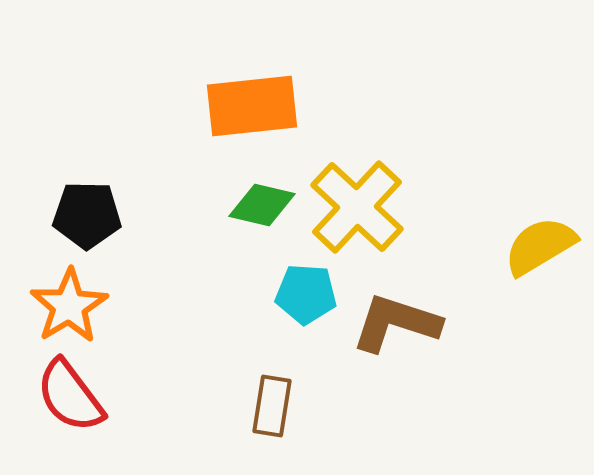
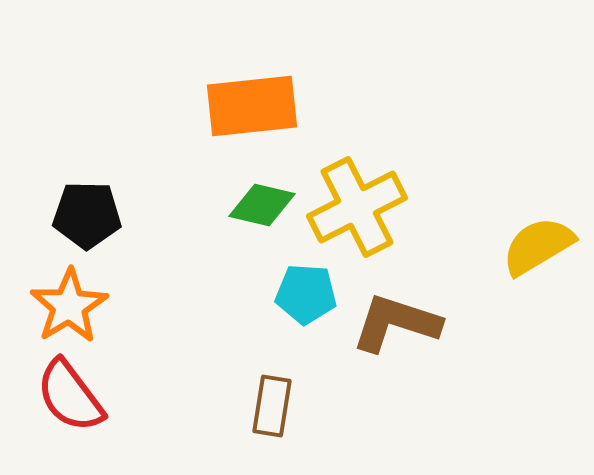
yellow cross: rotated 20 degrees clockwise
yellow semicircle: moved 2 px left
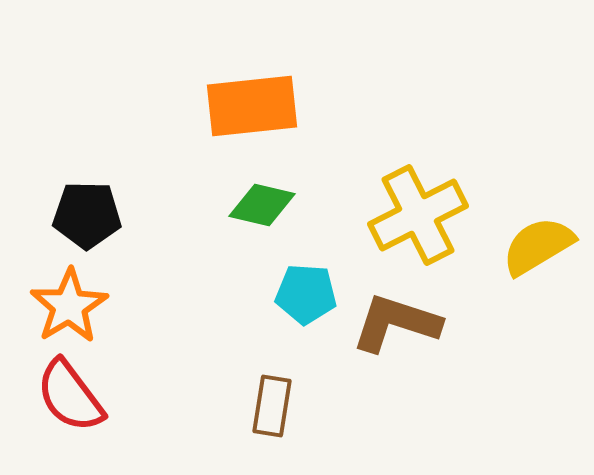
yellow cross: moved 61 px right, 8 px down
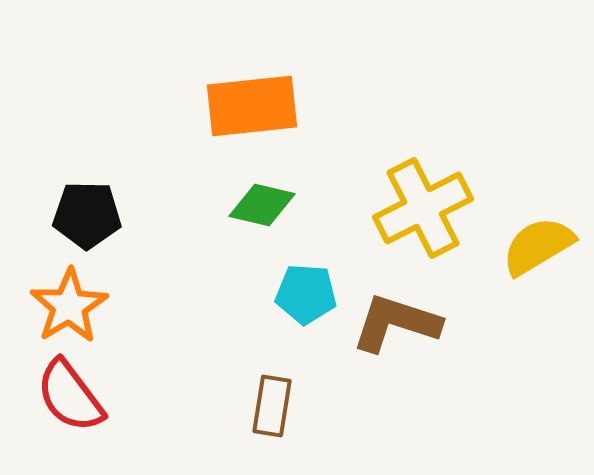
yellow cross: moved 5 px right, 7 px up
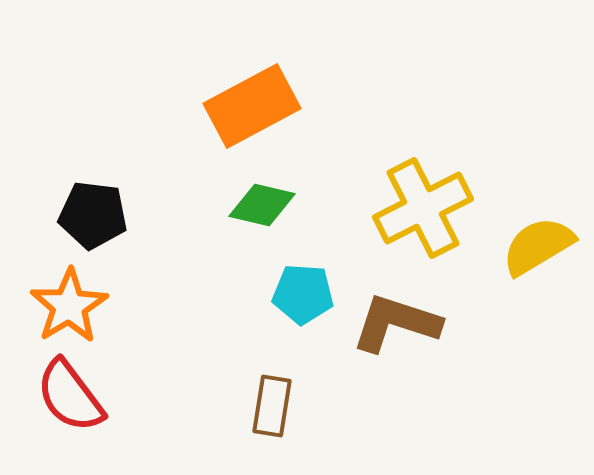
orange rectangle: rotated 22 degrees counterclockwise
black pentagon: moved 6 px right; rotated 6 degrees clockwise
cyan pentagon: moved 3 px left
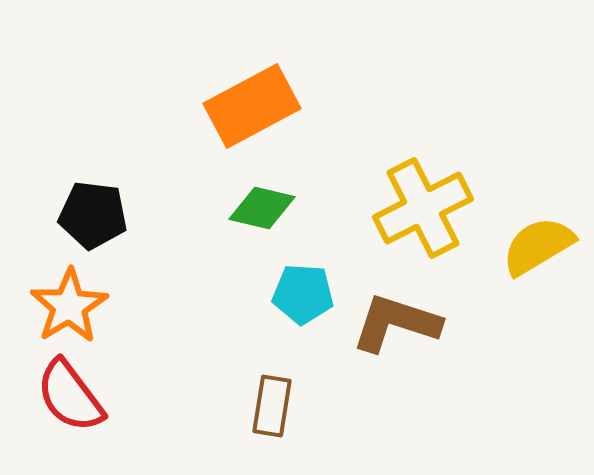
green diamond: moved 3 px down
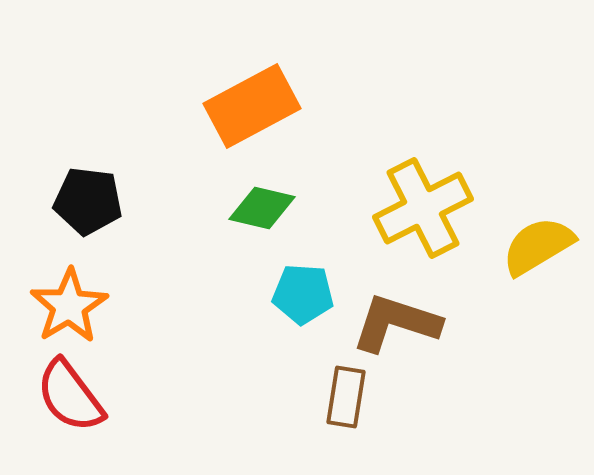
black pentagon: moved 5 px left, 14 px up
brown rectangle: moved 74 px right, 9 px up
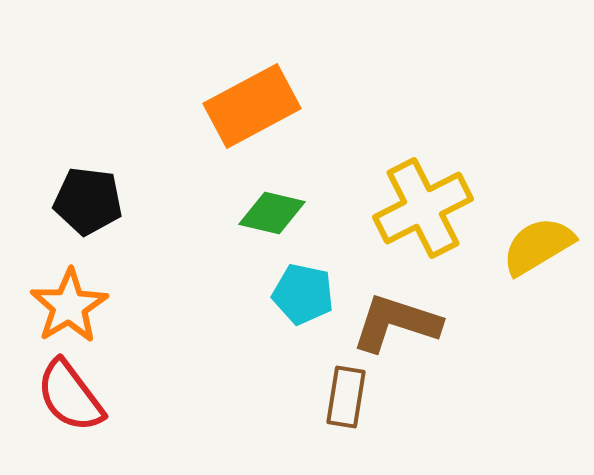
green diamond: moved 10 px right, 5 px down
cyan pentagon: rotated 8 degrees clockwise
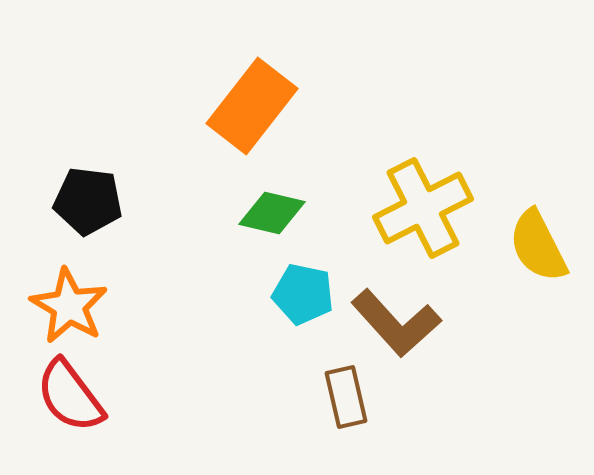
orange rectangle: rotated 24 degrees counterclockwise
yellow semicircle: rotated 86 degrees counterclockwise
orange star: rotated 10 degrees counterclockwise
brown L-shape: rotated 150 degrees counterclockwise
brown rectangle: rotated 22 degrees counterclockwise
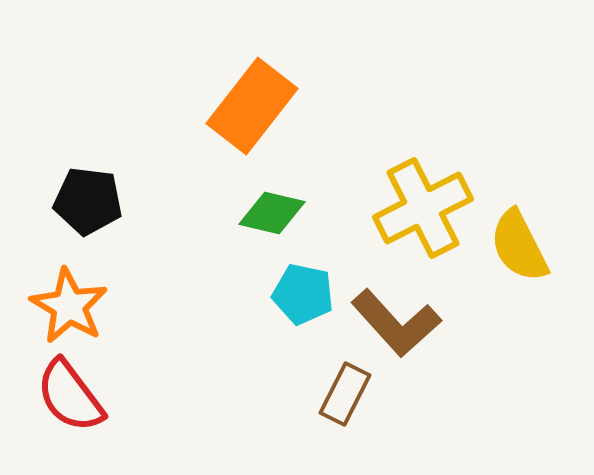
yellow semicircle: moved 19 px left
brown rectangle: moved 1 px left, 3 px up; rotated 40 degrees clockwise
